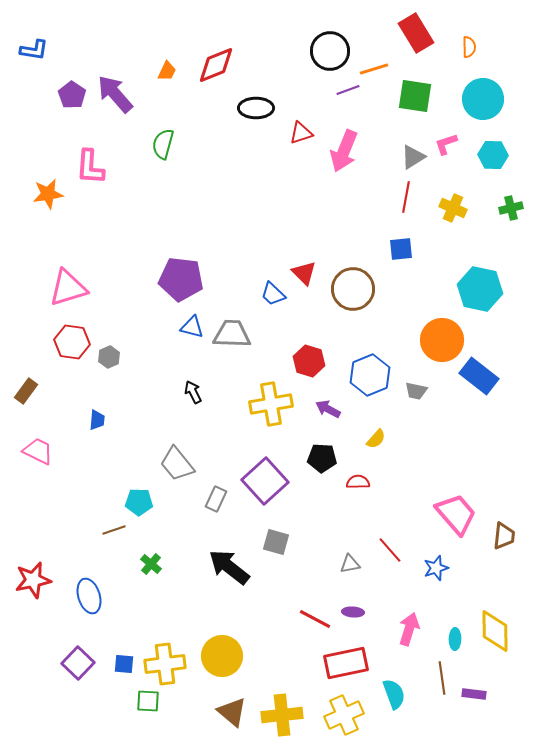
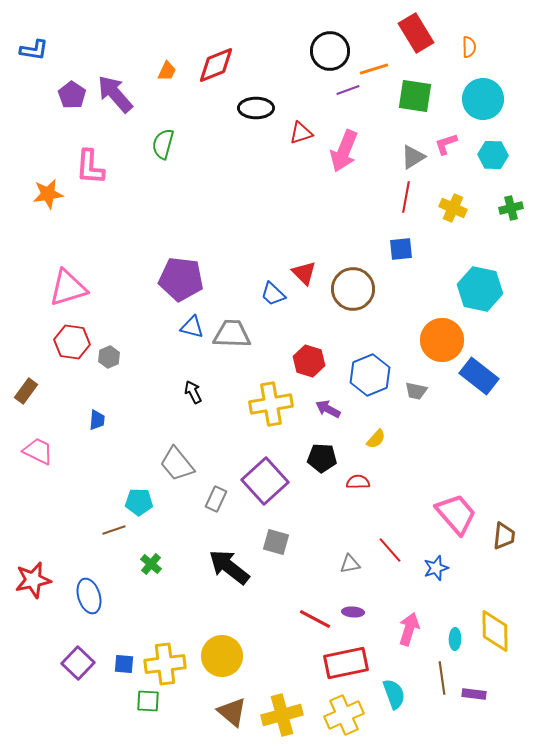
yellow cross at (282, 715): rotated 9 degrees counterclockwise
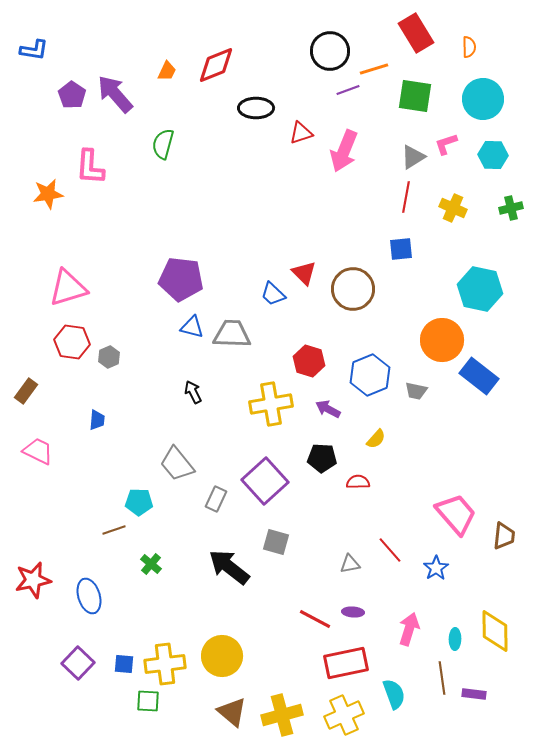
blue star at (436, 568): rotated 15 degrees counterclockwise
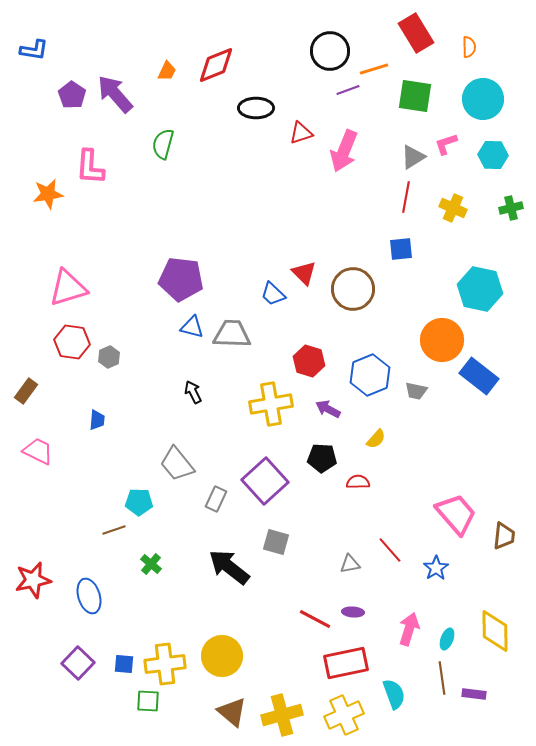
cyan ellipse at (455, 639): moved 8 px left; rotated 20 degrees clockwise
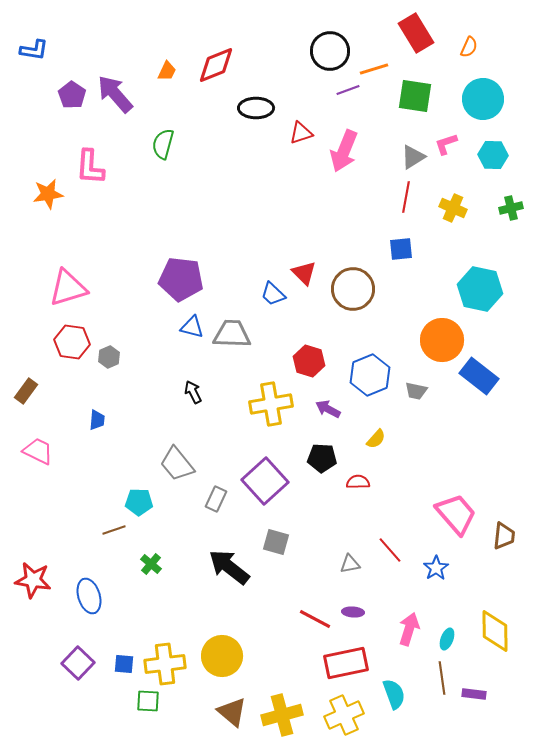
orange semicircle at (469, 47): rotated 25 degrees clockwise
red star at (33, 580): rotated 21 degrees clockwise
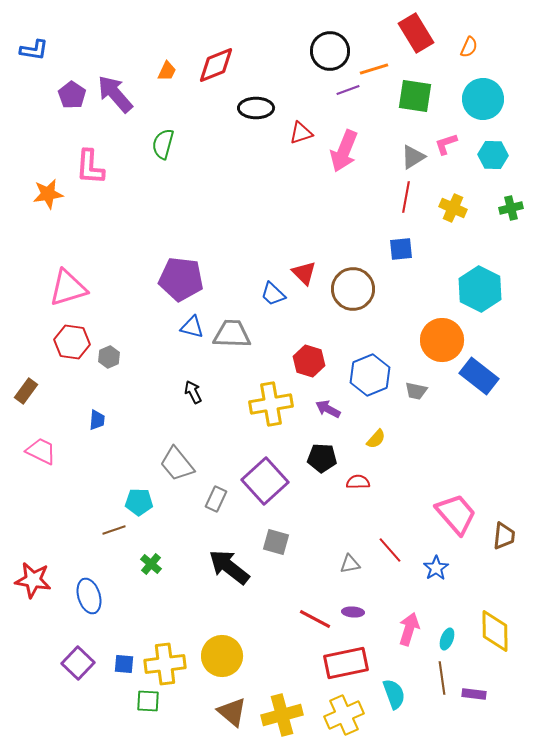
cyan hexagon at (480, 289): rotated 15 degrees clockwise
pink trapezoid at (38, 451): moved 3 px right
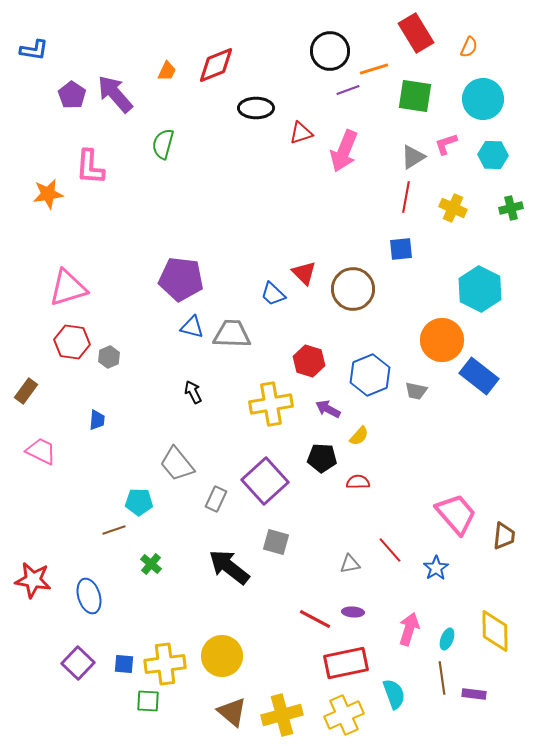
yellow semicircle at (376, 439): moved 17 px left, 3 px up
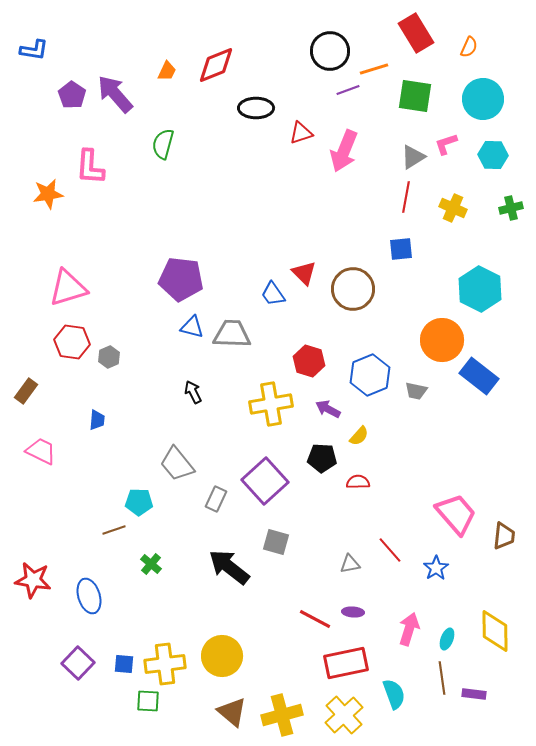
blue trapezoid at (273, 294): rotated 12 degrees clockwise
yellow cross at (344, 715): rotated 18 degrees counterclockwise
